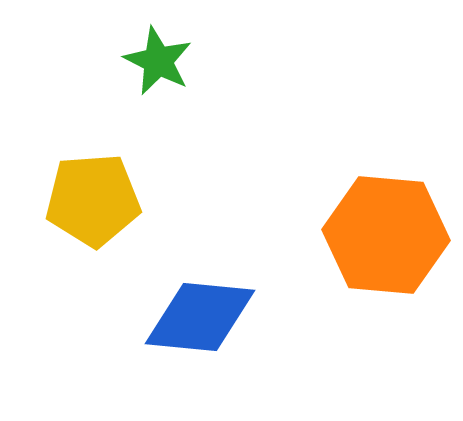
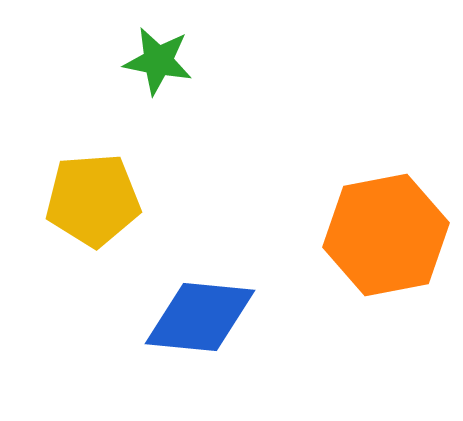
green star: rotated 16 degrees counterclockwise
orange hexagon: rotated 16 degrees counterclockwise
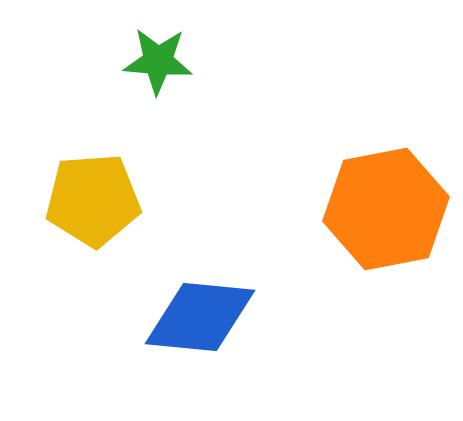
green star: rotated 6 degrees counterclockwise
orange hexagon: moved 26 px up
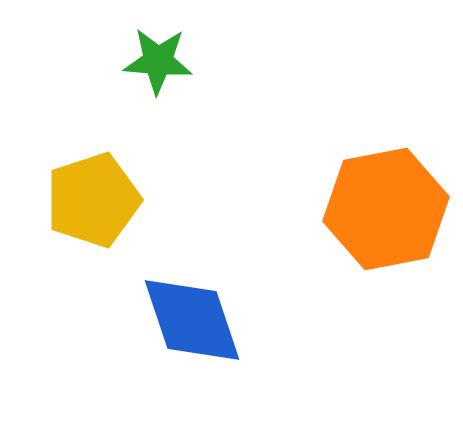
yellow pentagon: rotated 14 degrees counterclockwise
blue diamond: moved 8 px left, 3 px down; rotated 66 degrees clockwise
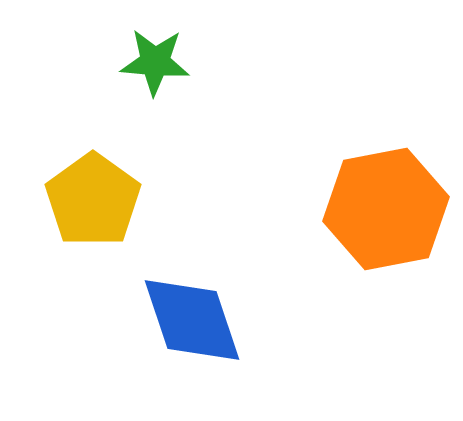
green star: moved 3 px left, 1 px down
yellow pentagon: rotated 18 degrees counterclockwise
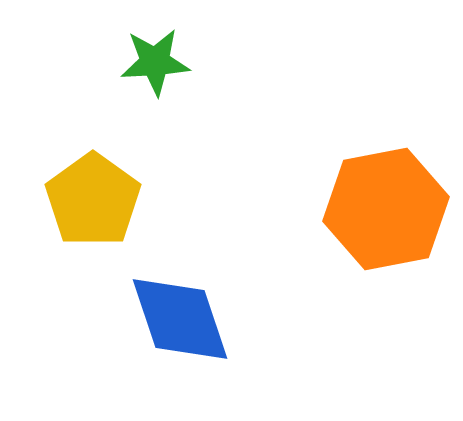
green star: rotated 8 degrees counterclockwise
blue diamond: moved 12 px left, 1 px up
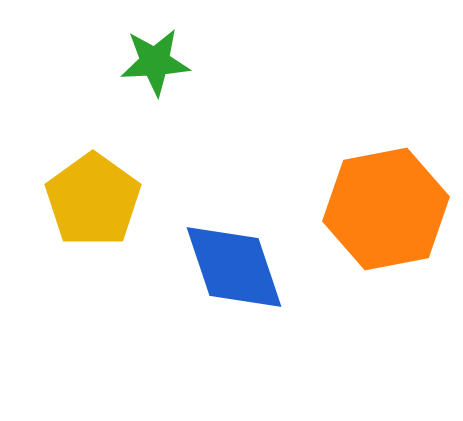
blue diamond: moved 54 px right, 52 px up
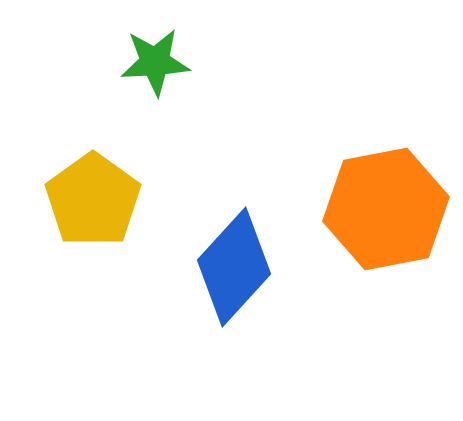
blue diamond: rotated 61 degrees clockwise
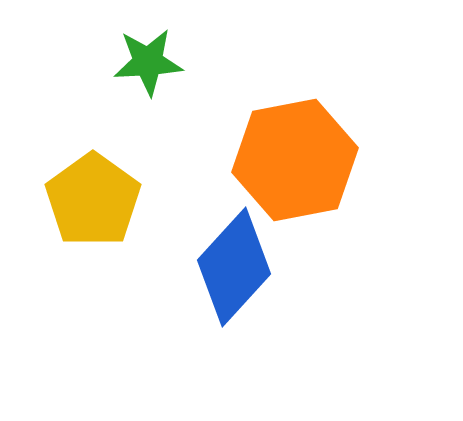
green star: moved 7 px left
orange hexagon: moved 91 px left, 49 px up
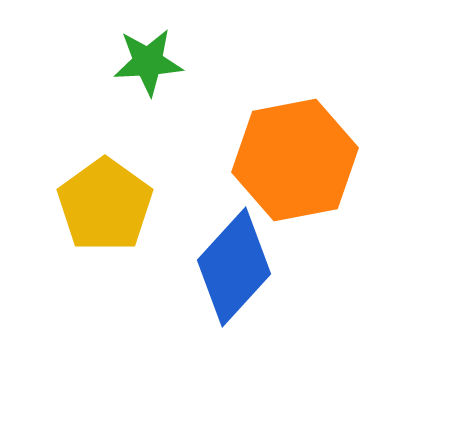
yellow pentagon: moved 12 px right, 5 px down
